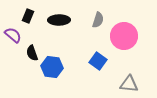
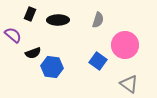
black rectangle: moved 2 px right, 2 px up
black ellipse: moved 1 px left
pink circle: moved 1 px right, 9 px down
black semicircle: moved 1 px right; rotated 91 degrees counterclockwise
gray triangle: rotated 30 degrees clockwise
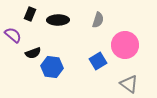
blue square: rotated 24 degrees clockwise
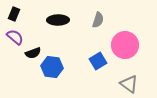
black rectangle: moved 16 px left
purple semicircle: moved 2 px right, 2 px down
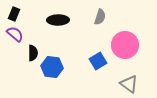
gray semicircle: moved 2 px right, 3 px up
purple semicircle: moved 3 px up
black semicircle: rotated 70 degrees counterclockwise
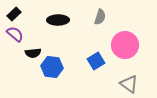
black rectangle: rotated 24 degrees clockwise
black semicircle: rotated 84 degrees clockwise
blue square: moved 2 px left
